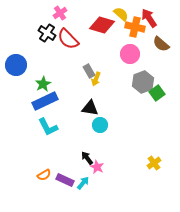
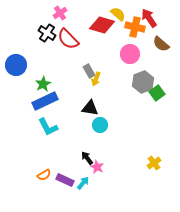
yellow semicircle: moved 3 px left
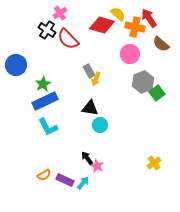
black cross: moved 3 px up
pink star: moved 1 px up
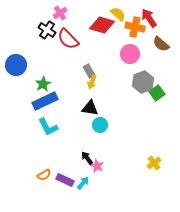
yellow arrow: moved 4 px left, 3 px down
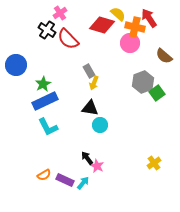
brown semicircle: moved 3 px right, 12 px down
pink circle: moved 11 px up
yellow arrow: moved 2 px right, 1 px down
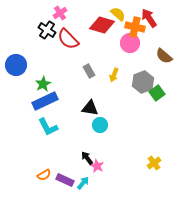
yellow arrow: moved 20 px right, 8 px up
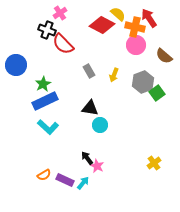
red diamond: rotated 10 degrees clockwise
black cross: rotated 12 degrees counterclockwise
red semicircle: moved 5 px left, 5 px down
pink circle: moved 6 px right, 2 px down
cyan L-shape: rotated 20 degrees counterclockwise
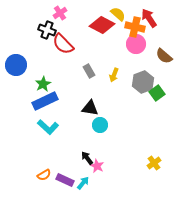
pink circle: moved 1 px up
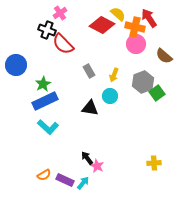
cyan circle: moved 10 px right, 29 px up
yellow cross: rotated 32 degrees clockwise
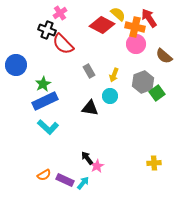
pink star: rotated 16 degrees clockwise
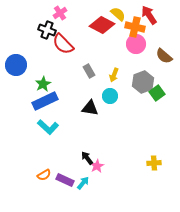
red arrow: moved 3 px up
